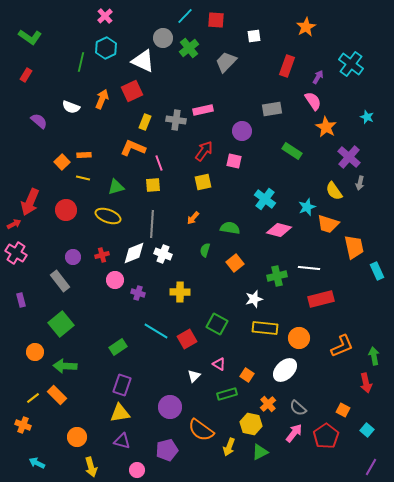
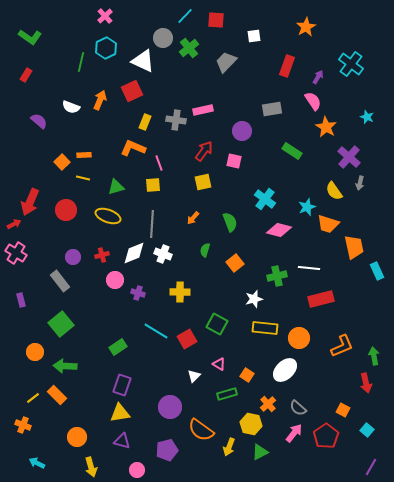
orange arrow at (102, 99): moved 2 px left, 1 px down
green semicircle at (230, 228): moved 6 px up; rotated 60 degrees clockwise
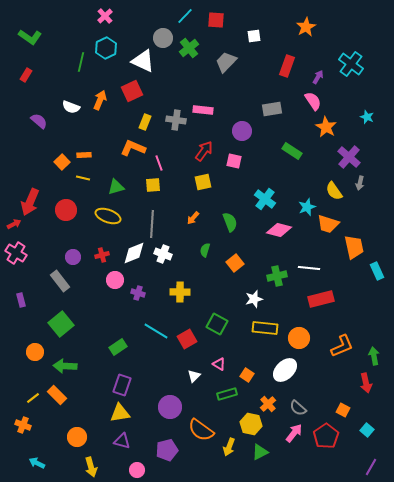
pink rectangle at (203, 110): rotated 18 degrees clockwise
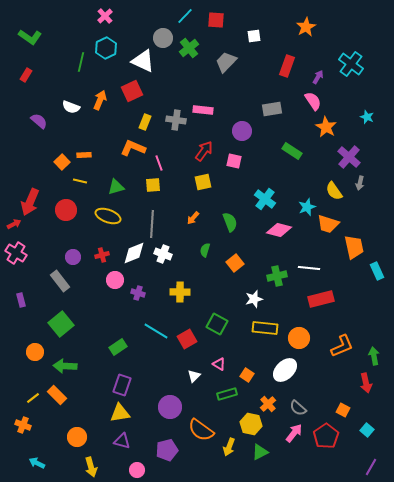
yellow line at (83, 178): moved 3 px left, 3 px down
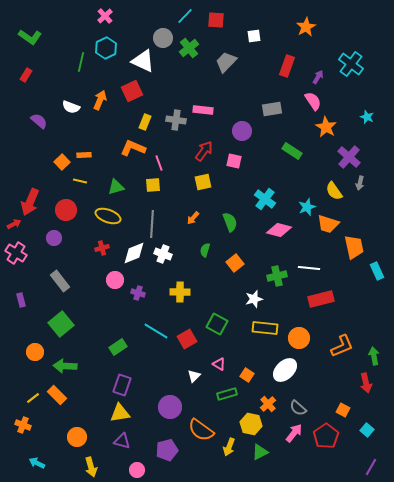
red cross at (102, 255): moved 7 px up
purple circle at (73, 257): moved 19 px left, 19 px up
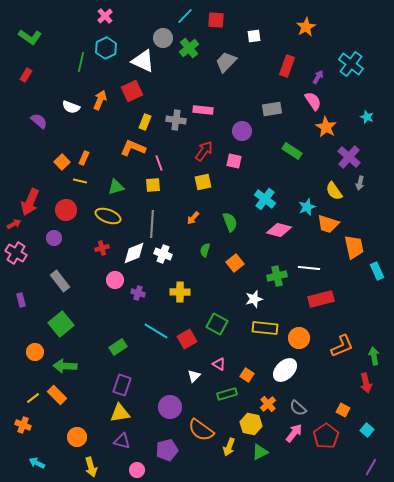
orange rectangle at (84, 155): moved 3 px down; rotated 64 degrees counterclockwise
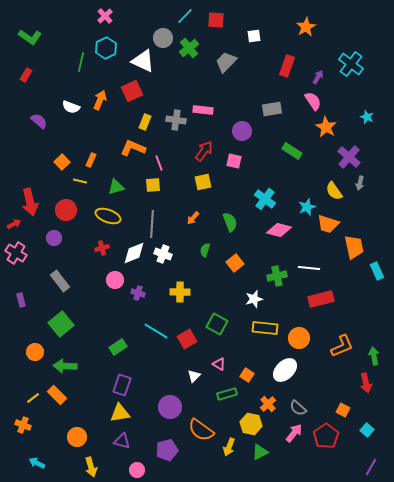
orange rectangle at (84, 158): moved 7 px right, 2 px down
red arrow at (30, 202): rotated 36 degrees counterclockwise
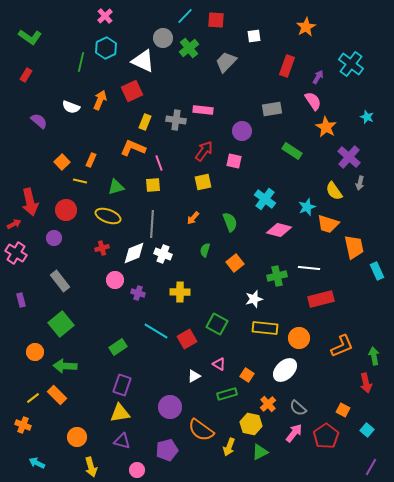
white triangle at (194, 376): rotated 16 degrees clockwise
